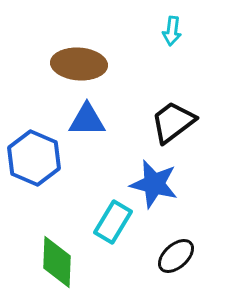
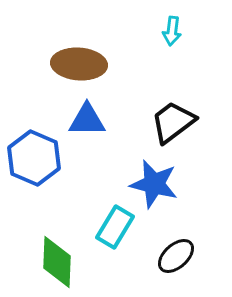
cyan rectangle: moved 2 px right, 5 px down
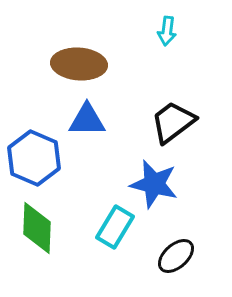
cyan arrow: moved 5 px left
green diamond: moved 20 px left, 34 px up
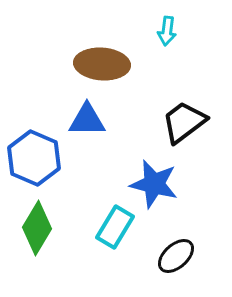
brown ellipse: moved 23 px right
black trapezoid: moved 11 px right
green diamond: rotated 28 degrees clockwise
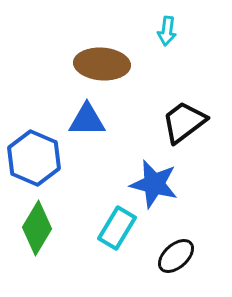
cyan rectangle: moved 2 px right, 1 px down
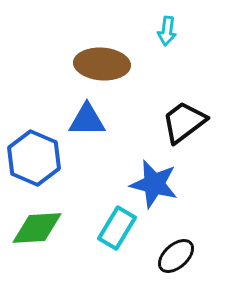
green diamond: rotated 56 degrees clockwise
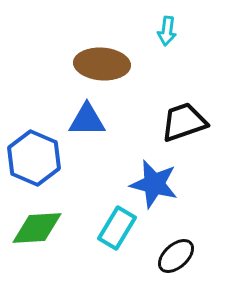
black trapezoid: rotated 18 degrees clockwise
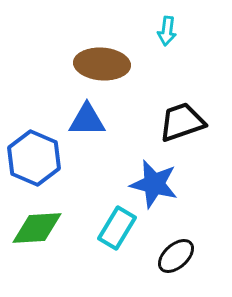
black trapezoid: moved 2 px left
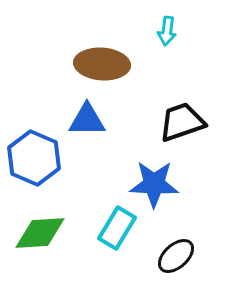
blue star: rotated 12 degrees counterclockwise
green diamond: moved 3 px right, 5 px down
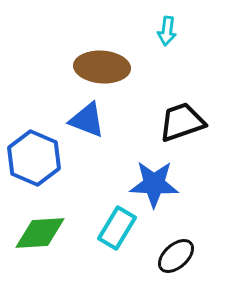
brown ellipse: moved 3 px down
blue triangle: rotated 21 degrees clockwise
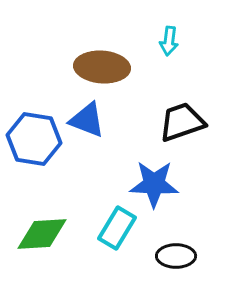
cyan arrow: moved 2 px right, 10 px down
blue hexagon: moved 19 px up; rotated 14 degrees counterclockwise
green diamond: moved 2 px right, 1 px down
black ellipse: rotated 42 degrees clockwise
